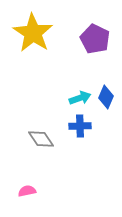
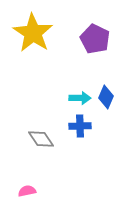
cyan arrow: rotated 20 degrees clockwise
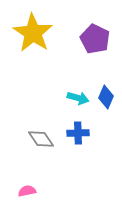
cyan arrow: moved 2 px left; rotated 15 degrees clockwise
blue cross: moved 2 px left, 7 px down
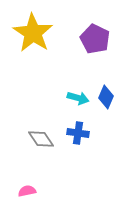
blue cross: rotated 10 degrees clockwise
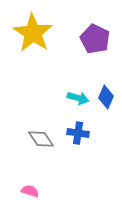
pink semicircle: moved 3 px right; rotated 30 degrees clockwise
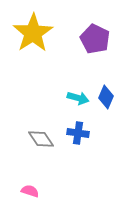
yellow star: rotated 6 degrees clockwise
